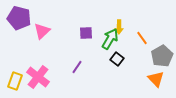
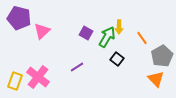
purple square: rotated 32 degrees clockwise
green arrow: moved 3 px left, 2 px up
purple line: rotated 24 degrees clockwise
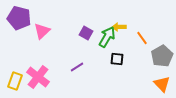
yellow arrow: rotated 88 degrees clockwise
black square: rotated 32 degrees counterclockwise
orange triangle: moved 6 px right, 5 px down
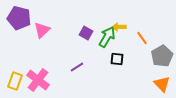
pink triangle: moved 1 px up
pink cross: moved 3 px down
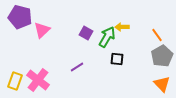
purple pentagon: moved 1 px right, 1 px up
yellow arrow: moved 3 px right
orange line: moved 15 px right, 3 px up
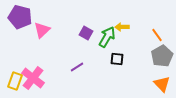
pink cross: moved 5 px left, 2 px up
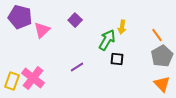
yellow arrow: rotated 80 degrees counterclockwise
purple square: moved 11 px left, 13 px up; rotated 16 degrees clockwise
green arrow: moved 3 px down
yellow rectangle: moved 3 px left
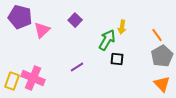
pink cross: rotated 15 degrees counterclockwise
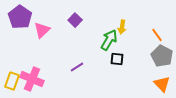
purple pentagon: rotated 20 degrees clockwise
green arrow: moved 2 px right
gray pentagon: rotated 15 degrees counterclockwise
pink cross: moved 1 px left, 1 px down
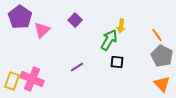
yellow arrow: moved 1 px left, 1 px up
black square: moved 3 px down
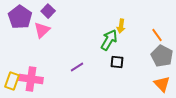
purple square: moved 27 px left, 9 px up
pink cross: moved 1 px left; rotated 15 degrees counterclockwise
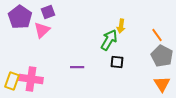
purple square: moved 1 px down; rotated 24 degrees clockwise
purple line: rotated 32 degrees clockwise
orange triangle: rotated 12 degrees clockwise
